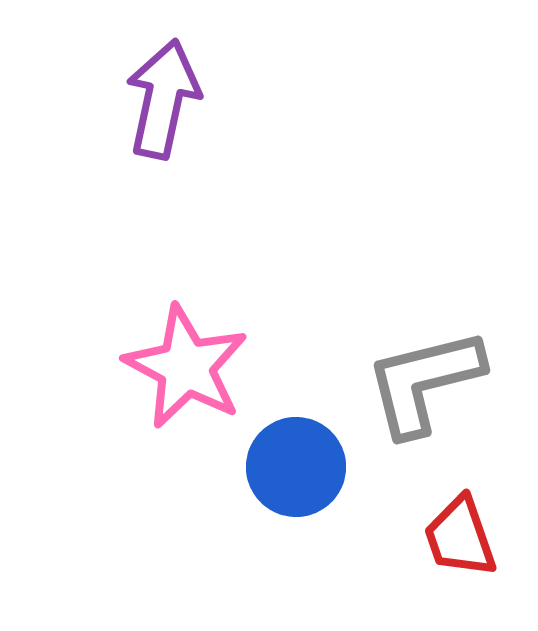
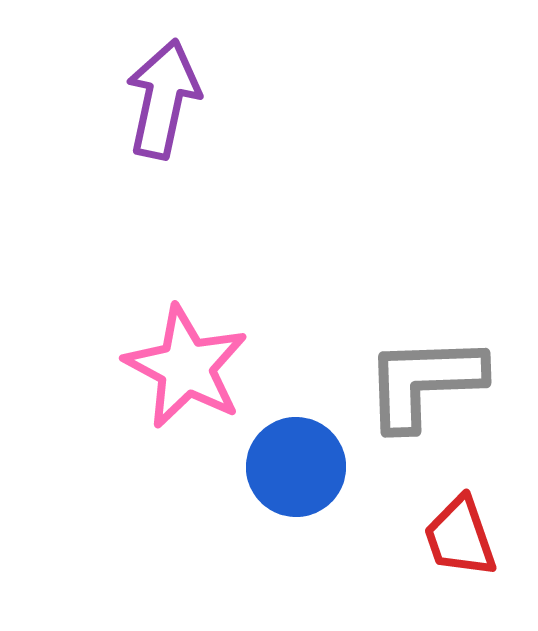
gray L-shape: rotated 12 degrees clockwise
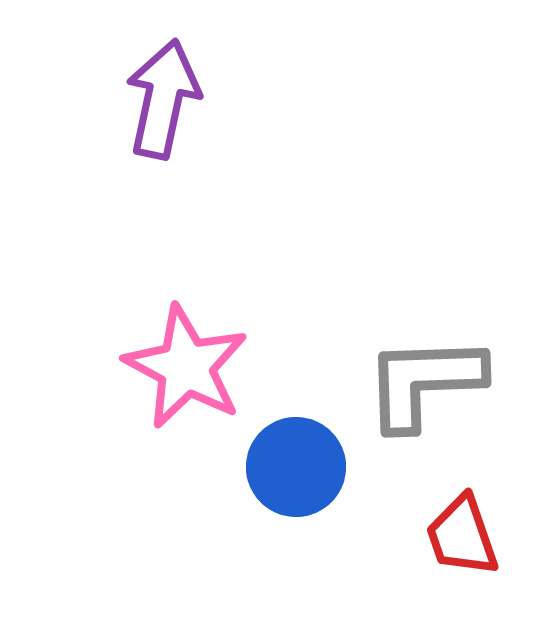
red trapezoid: moved 2 px right, 1 px up
